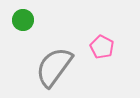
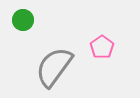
pink pentagon: rotated 10 degrees clockwise
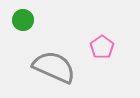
gray semicircle: rotated 78 degrees clockwise
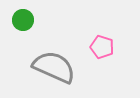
pink pentagon: rotated 20 degrees counterclockwise
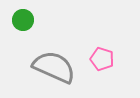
pink pentagon: moved 12 px down
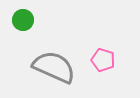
pink pentagon: moved 1 px right, 1 px down
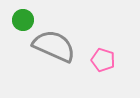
gray semicircle: moved 21 px up
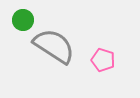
gray semicircle: rotated 9 degrees clockwise
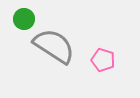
green circle: moved 1 px right, 1 px up
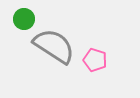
pink pentagon: moved 8 px left
